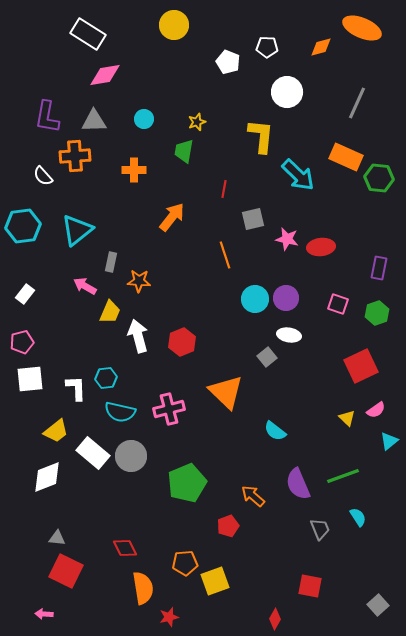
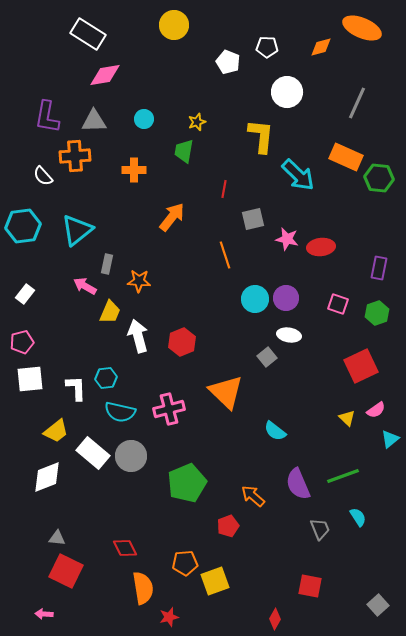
gray rectangle at (111, 262): moved 4 px left, 2 px down
cyan triangle at (389, 441): moved 1 px right, 2 px up
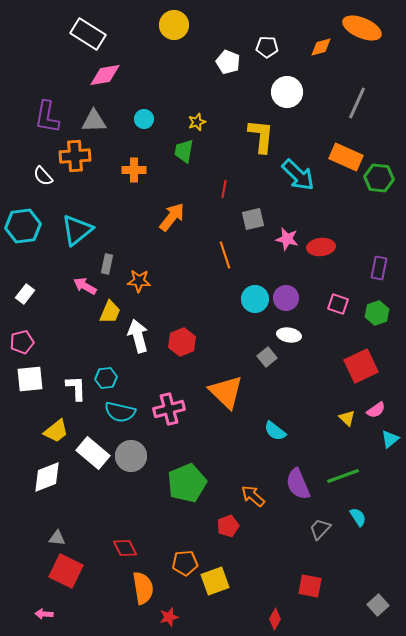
gray trapezoid at (320, 529): rotated 115 degrees counterclockwise
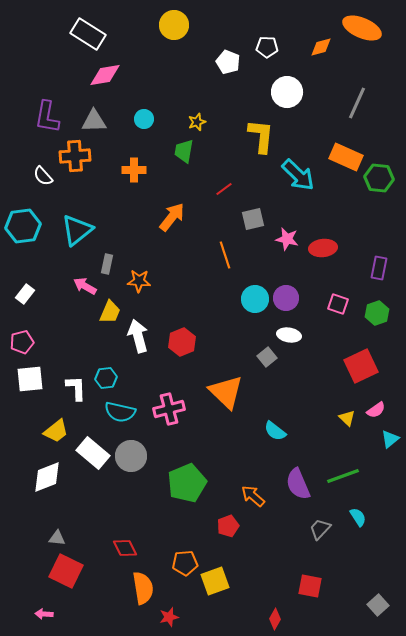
red line at (224, 189): rotated 42 degrees clockwise
red ellipse at (321, 247): moved 2 px right, 1 px down
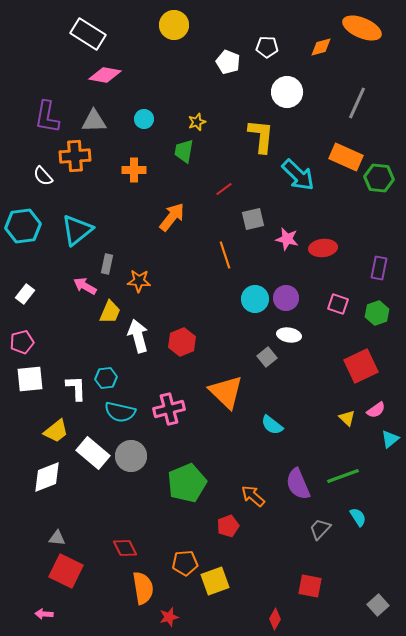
pink diamond at (105, 75): rotated 20 degrees clockwise
cyan semicircle at (275, 431): moved 3 px left, 6 px up
